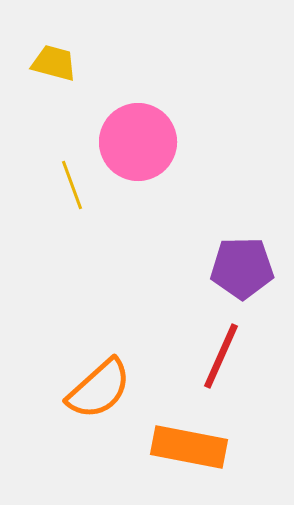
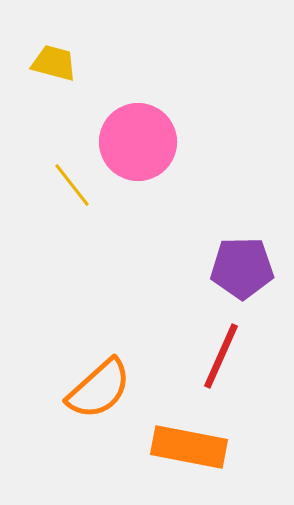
yellow line: rotated 18 degrees counterclockwise
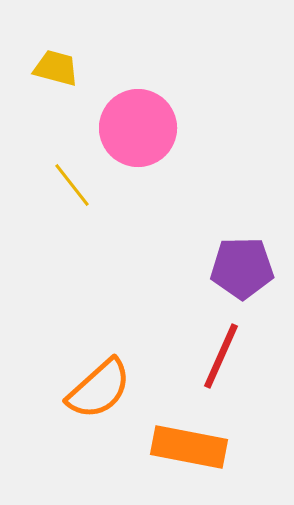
yellow trapezoid: moved 2 px right, 5 px down
pink circle: moved 14 px up
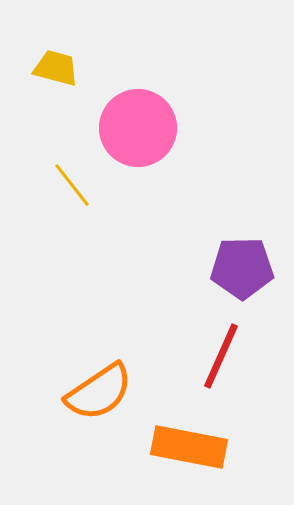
orange semicircle: moved 3 px down; rotated 8 degrees clockwise
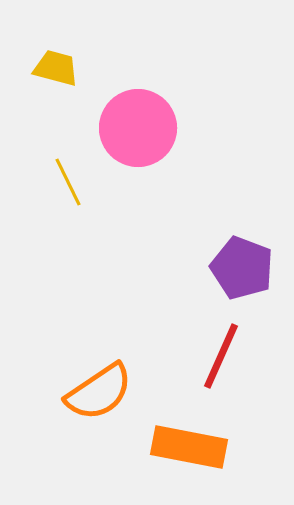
yellow line: moved 4 px left, 3 px up; rotated 12 degrees clockwise
purple pentagon: rotated 22 degrees clockwise
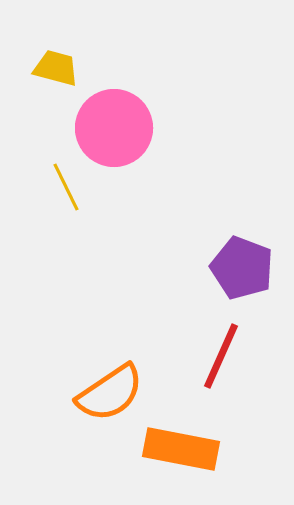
pink circle: moved 24 px left
yellow line: moved 2 px left, 5 px down
orange semicircle: moved 11 px right, 1 px down
orange rectangle: moved 8 px left, 2 px down
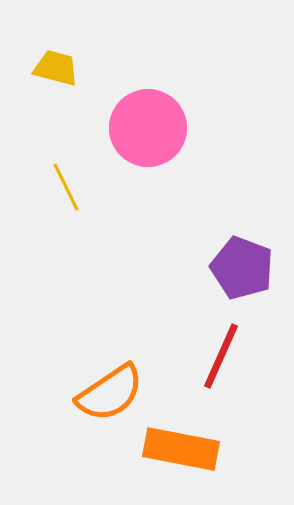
pink circle: moved 34 px right
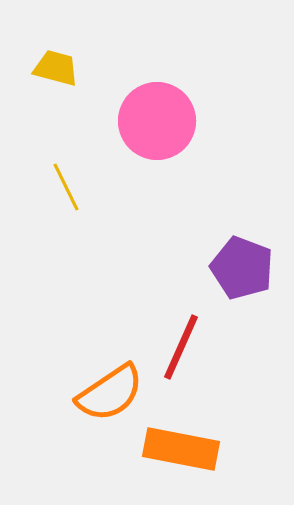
pink circle: moved 9 px right, 7 px up
red line: moved 40 px left, 9 px up
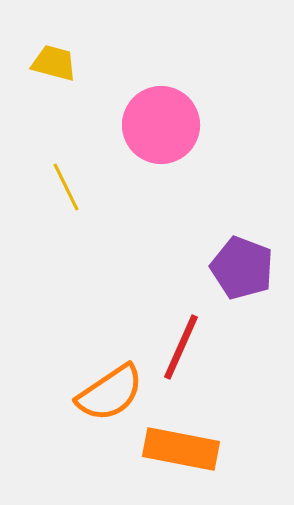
yellow trapezoid: moved 2 px left, 5 px up
pink circle: moved 4 px right, 4 px down
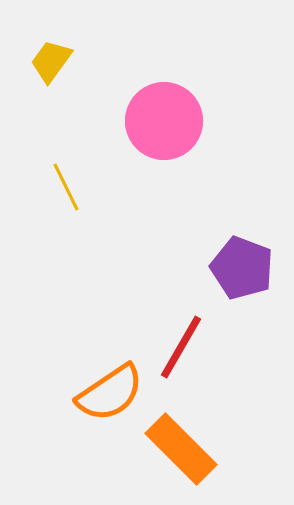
yellow trapezoid: moved 3 px left, 2 px up; rotated 69 degrees counterclockwise
pink circle: moved 3 px right, 4 px up
red line: rotated 6 degrees clockwise
orange rectangle: rotated 34 degrees clockwise
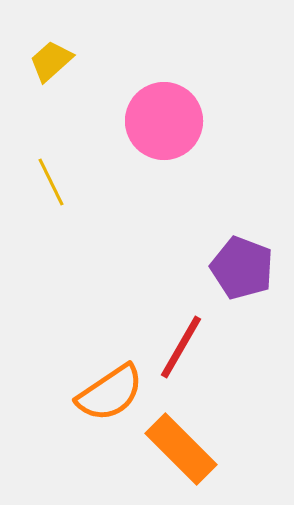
yellow trapezoid: rotated 12 degrees clockwise
yellow line: moved 15 px left, 5 px up
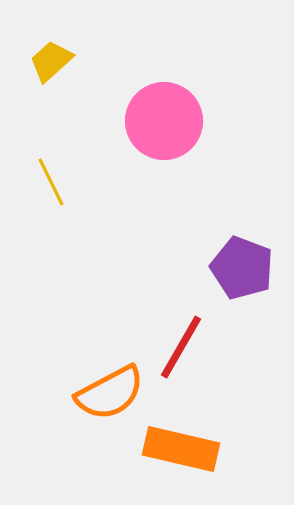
orange semicircle: rotated 6 degrees clockwise
orange rectangle: rotated 32 degrees counterclockwise
